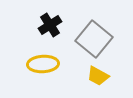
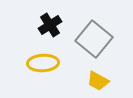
yellow ellipse: moved 1 px up
yellow trapezoid: moved 5 px down
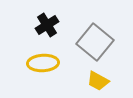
black cross: moved 3 px left
gray square: moved 1 px right, 3 px down
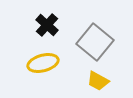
black cross: rotated 15 degrees counterclockwise
yellow ellipse: rotated 12 degrees counterclockwise
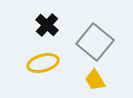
yellow trapezoid: moved 3 px left, 1 px up; rotated 30 degrees clockwise
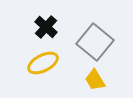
black cross: moved 1 px left, 2 px down
yellow ellipse: rotated 12 degrees counterclockwise
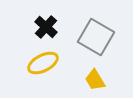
gray square: moved 1 px right, 5 px up; rotated 9 degrees counterclockwise
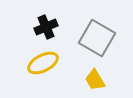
black cross: rotated 25 degrees clockwise
gray square: moved 1 px right, 1 px down
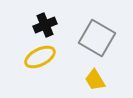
black cross: moved 1 px left, 2 px up
yellow ellipse: moved 3 px left, 6 px up
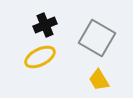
yellow trapezoid: moved 4 px right
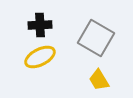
black cross: moved 5 px left; rotated 20 degrees clockwise
gray square: moved 1 px left
